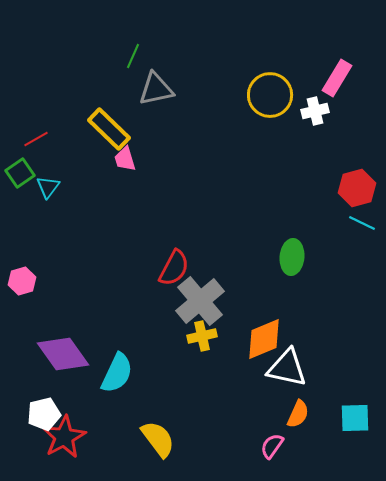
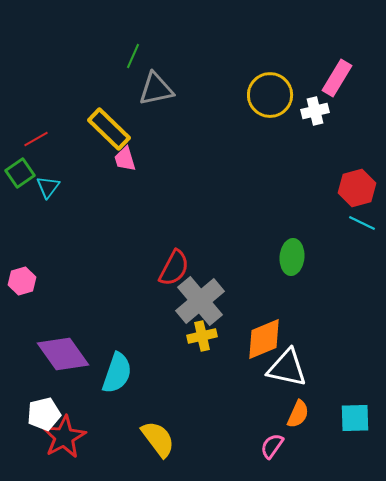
cyan semicircle: rotated 6 degrees counterclockwise
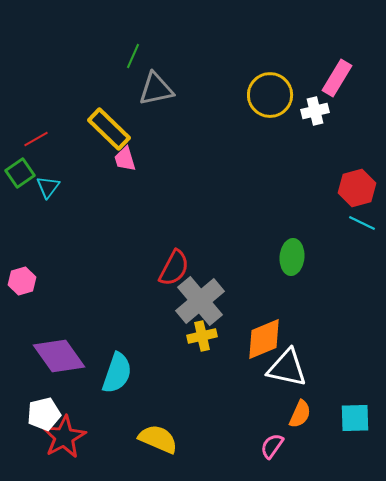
purple diamond: moved 4 px left, 2 px down
orange semicircle: moved 2 px right
yellow semicircle: rotated 30 degrees counterclockwise
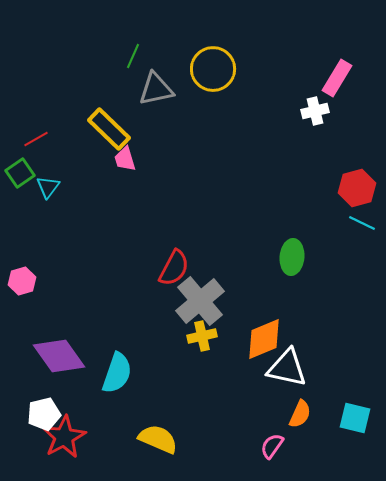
yellow circle: moved 57 px left, 26 px up
cyan square: rotated 16 degrees clockwise
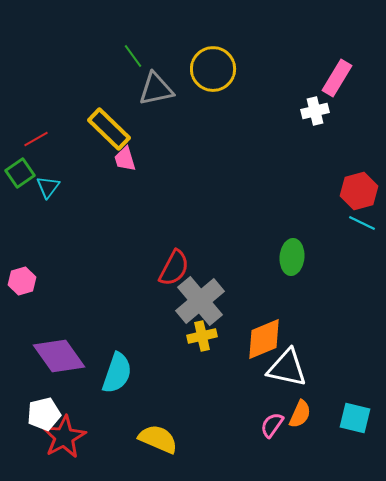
green line: rotated 60 degrees counterclockwise
red hexagon: moved 2 px right, 3 px down
pink semicircle: moved 21 px up
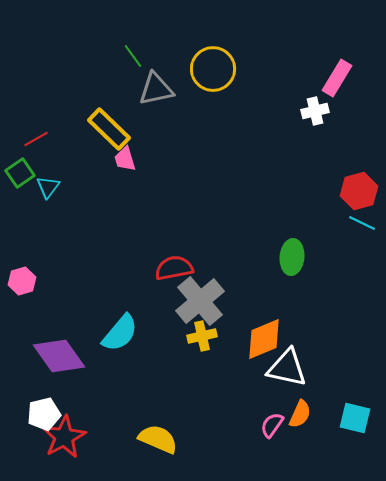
red semicircle: rotated 129 degrees counterclockwise
cyan semicircle: moved 3 px right, 40 px up; rotated 21 degrees clockwise
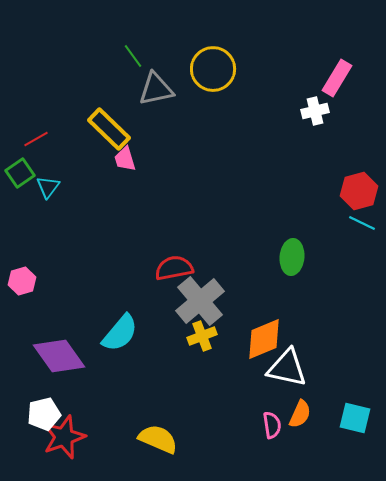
yellow cross: rotated 8 degrees counterclockwise
pink semicircle: rotated 136 degrees clockwise
red star: rotated 9 degrees clockwise
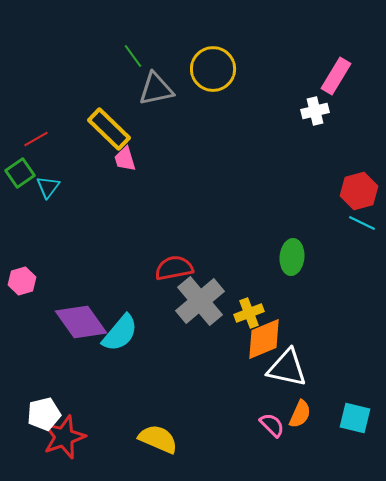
pink rectangle: moved 1 px left, 2 px up
yellow cross: moved 47 px right, 23 px up
purple diamond: moved 22 px right, 34 px up
pink semicircle: rotated 36 degrees counterclockwise
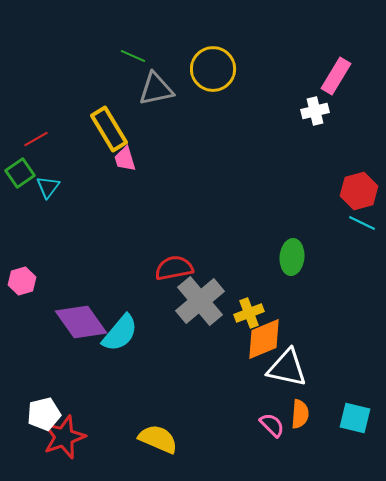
green line: rotated 30 degrees counterclockwise
yellow rectangle: rotated 15 degrees clockwise
orange semicircle: rotated 20 degrees counterclockwise
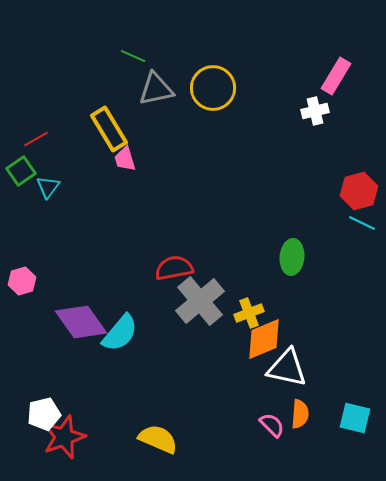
yellow circle: moved 19 px down
green square: moved 1 px right, 2 px up
